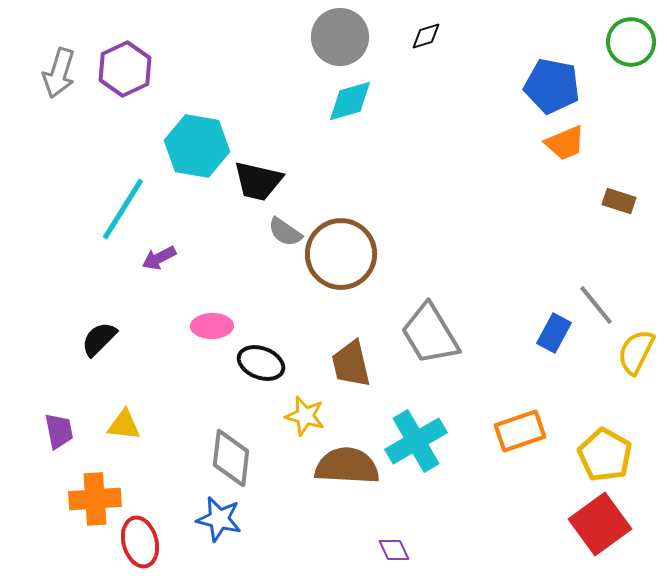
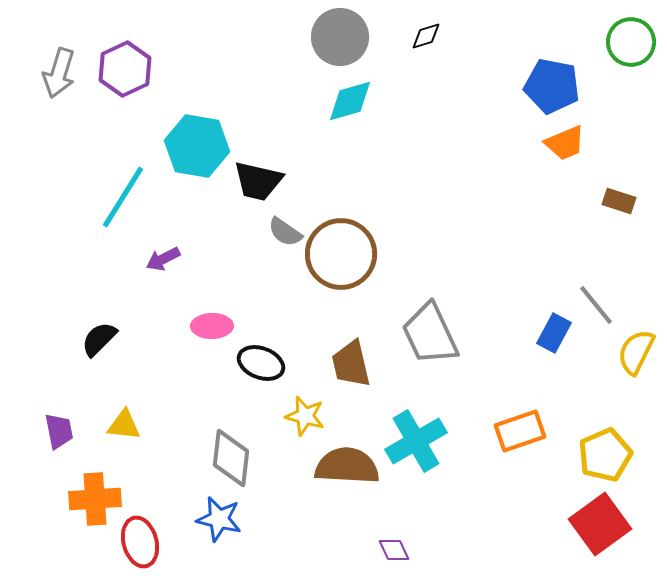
cyan line: moved 12 px up
purple arrow: moved 4 px right, 1 px down
gray trapezoid: rotated 6 degrees clockwise
yellow pentagon: rotated 20 degrees clockwise
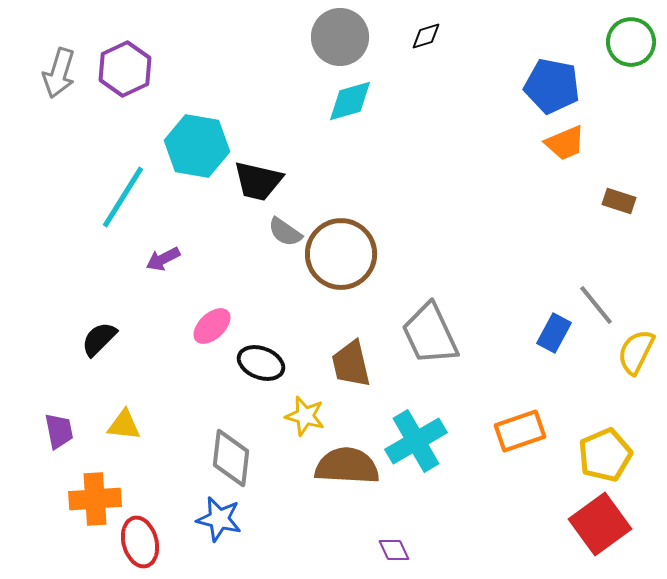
pink ellipse: rotated 42 degrees counterclockwise
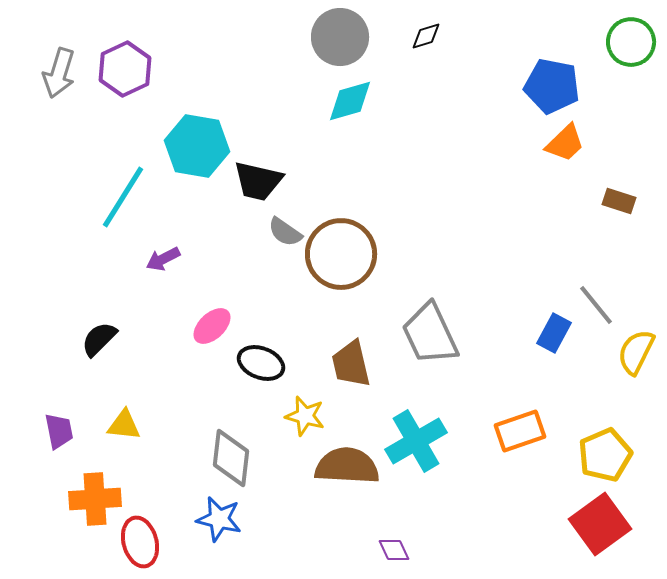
orange trapezoid: rotated 21 degrees counterclockwise
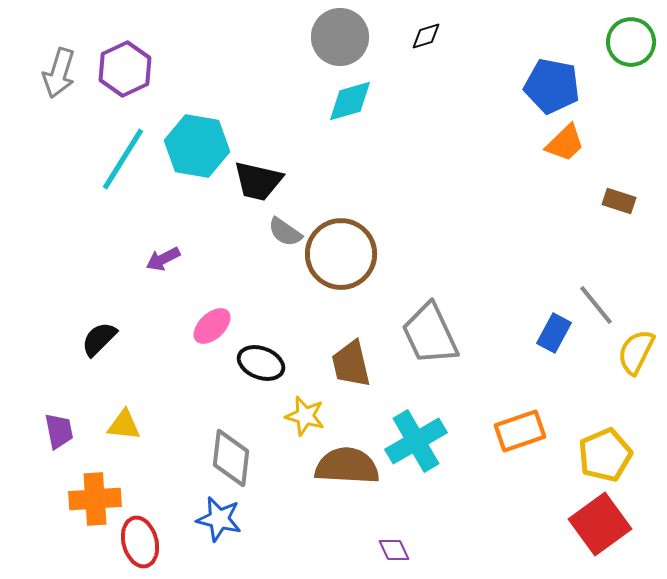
cyan line: moved 38 px up
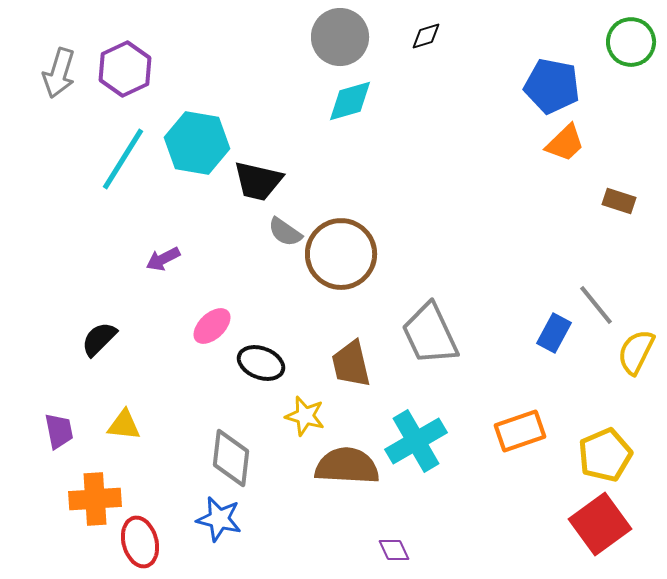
cyan hexagon: moved 3 px up
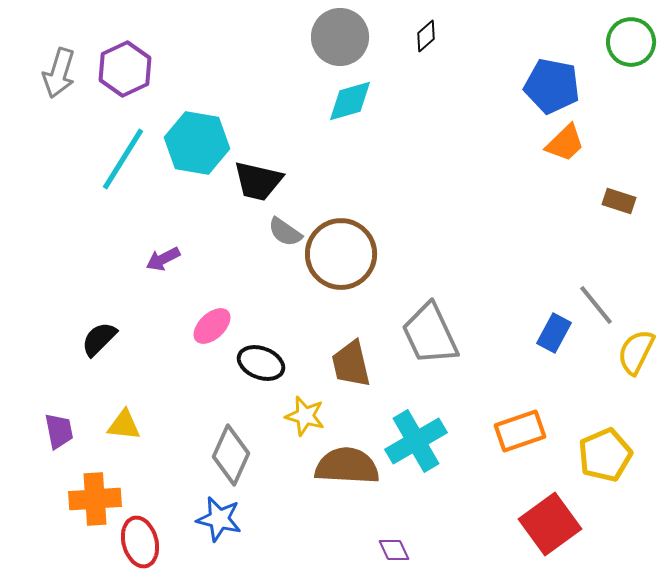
black diamond: rotated 24 degrees counterclockwise
gray diamond: moved 3 px up; rotated 18 degrees clockwise
red square: moved 50 px left
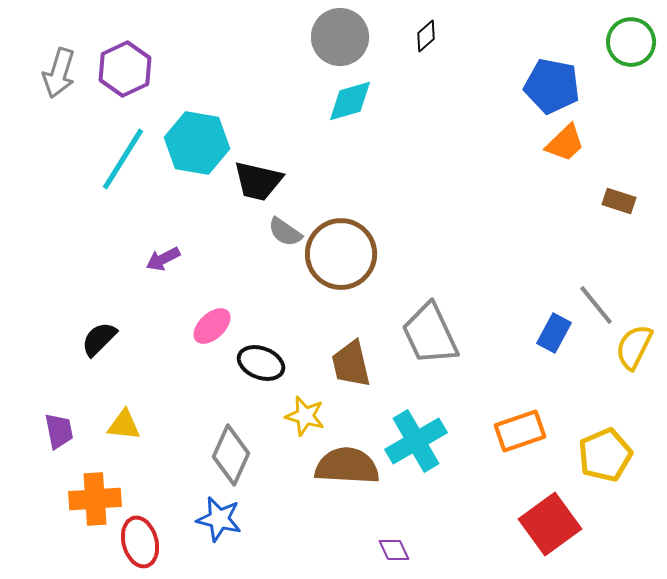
yellow semicircle: moved 2 px left, 5 px up
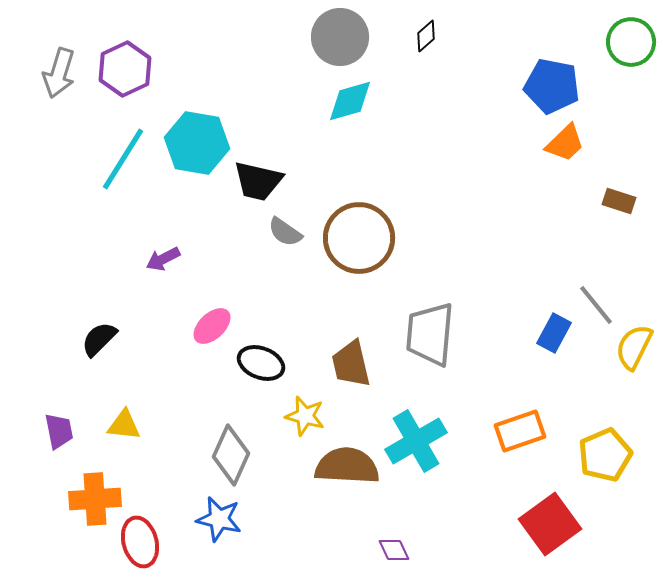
brown circle: moved 18 px right, 16 px up
gray trapezoid: rotated 30 degrees clockwise
